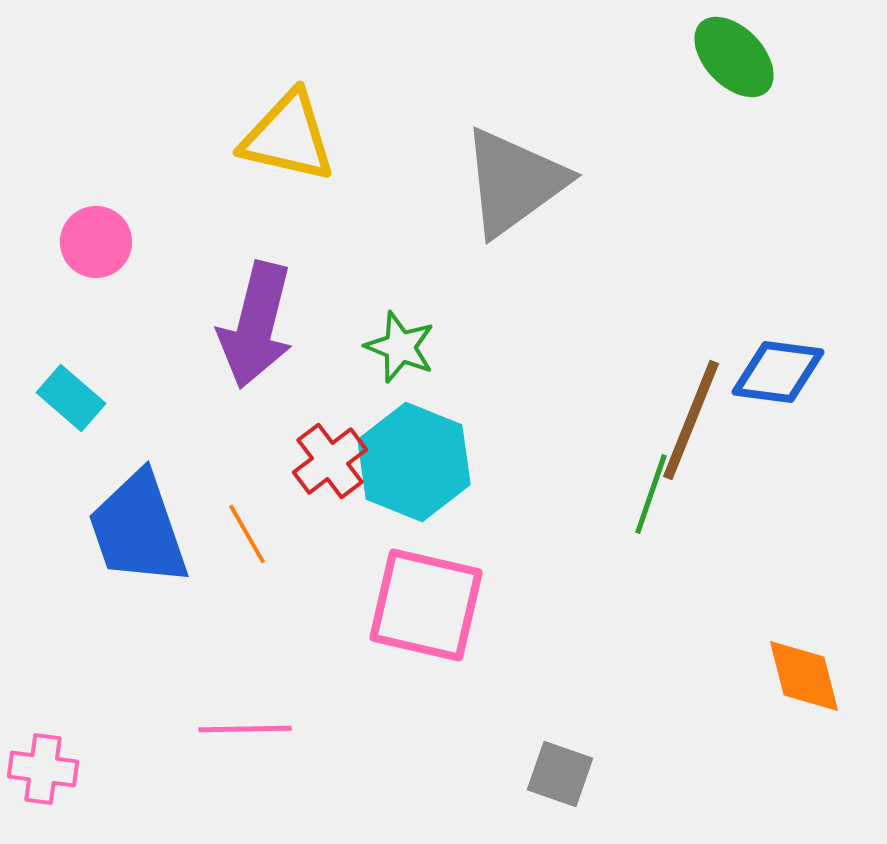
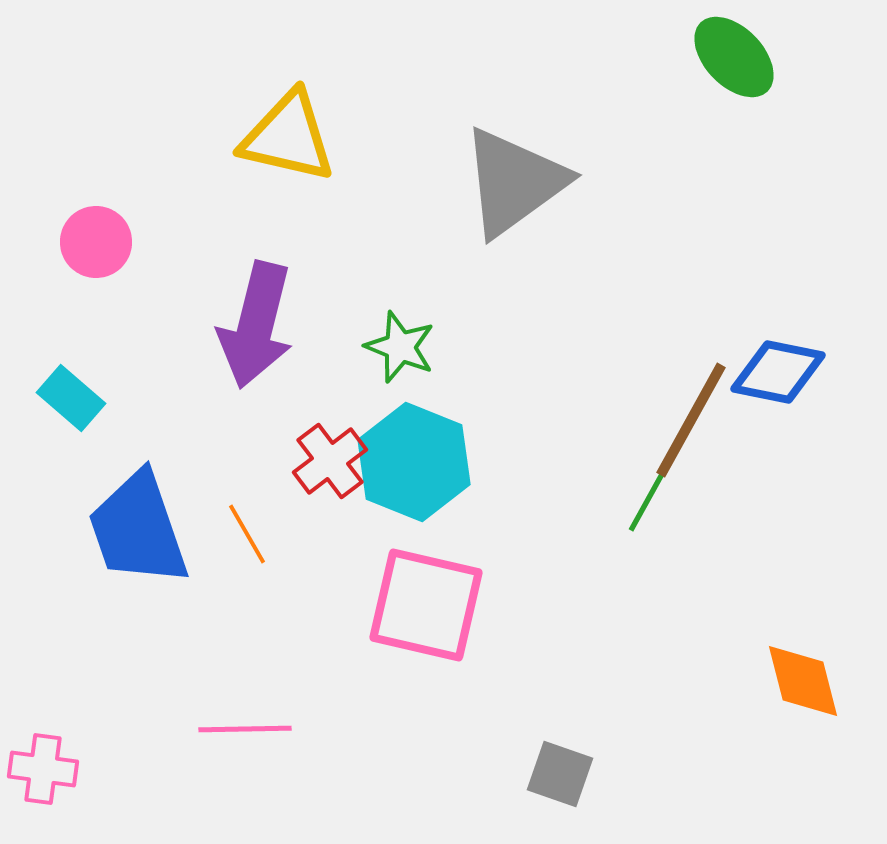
blue diamond: rotated 4 degrees clockwise
brown line: rotated 7 degrees clockwise
green line: rotated 10 degrees clockwise
orange diamond: moved 1 px left, 5 px down
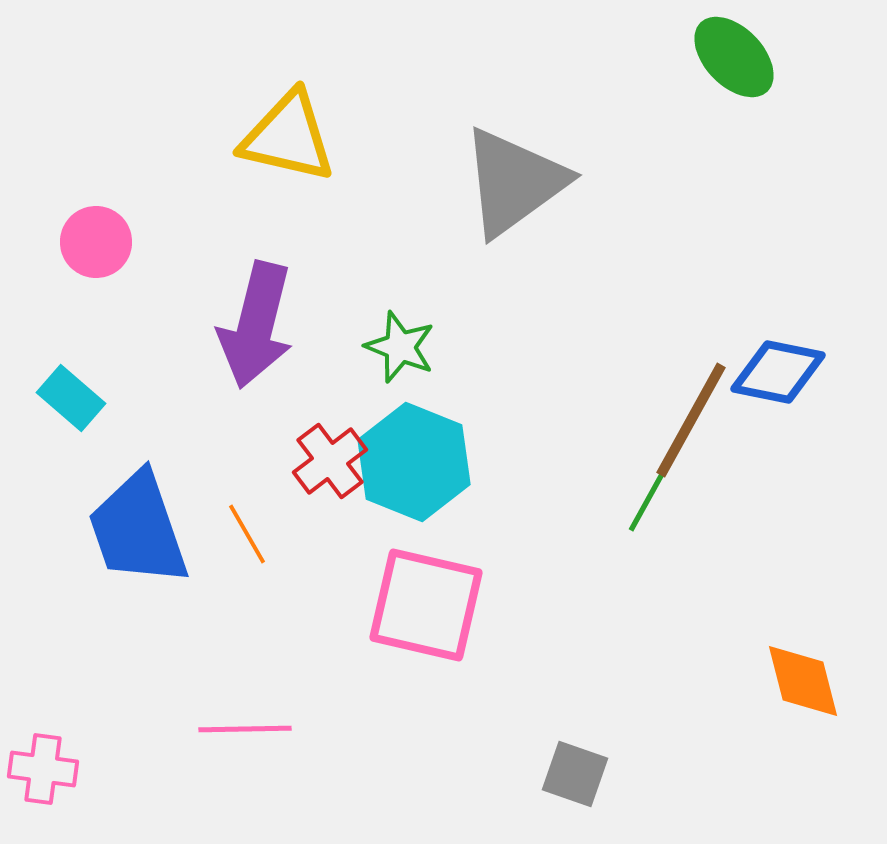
gray square: moved 15 px right
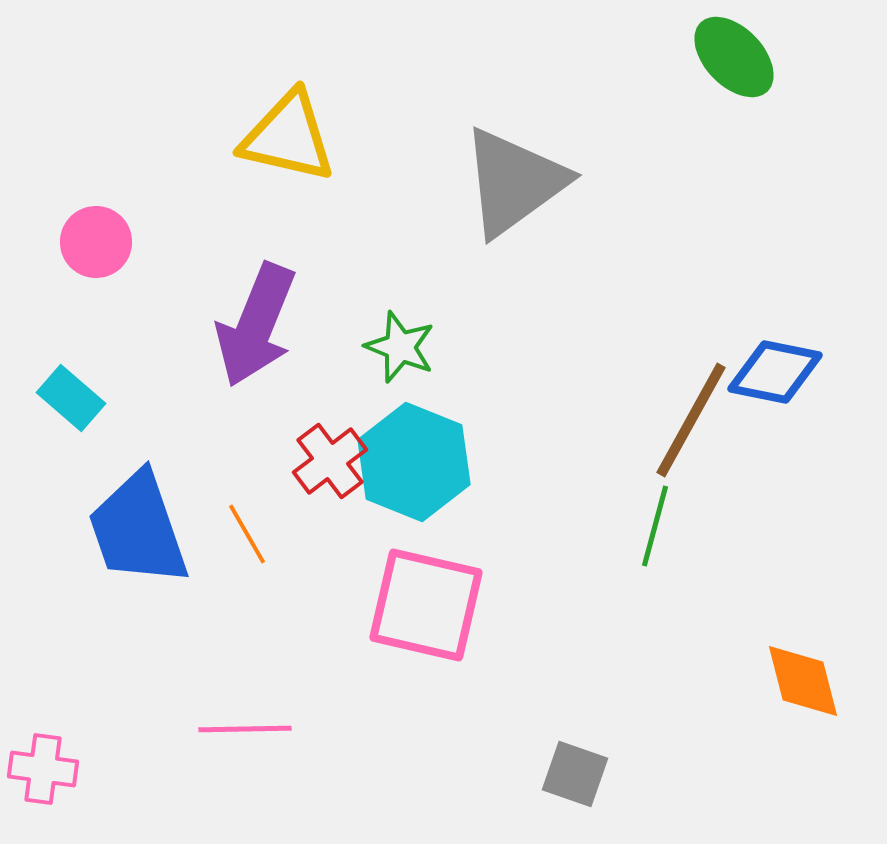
purple arrow: rotated 8 degrees clockwise
blue diamond: moved 3 px left
green line: moved 4 px right, 32 px down; rotated 14 degrees counterclockwise
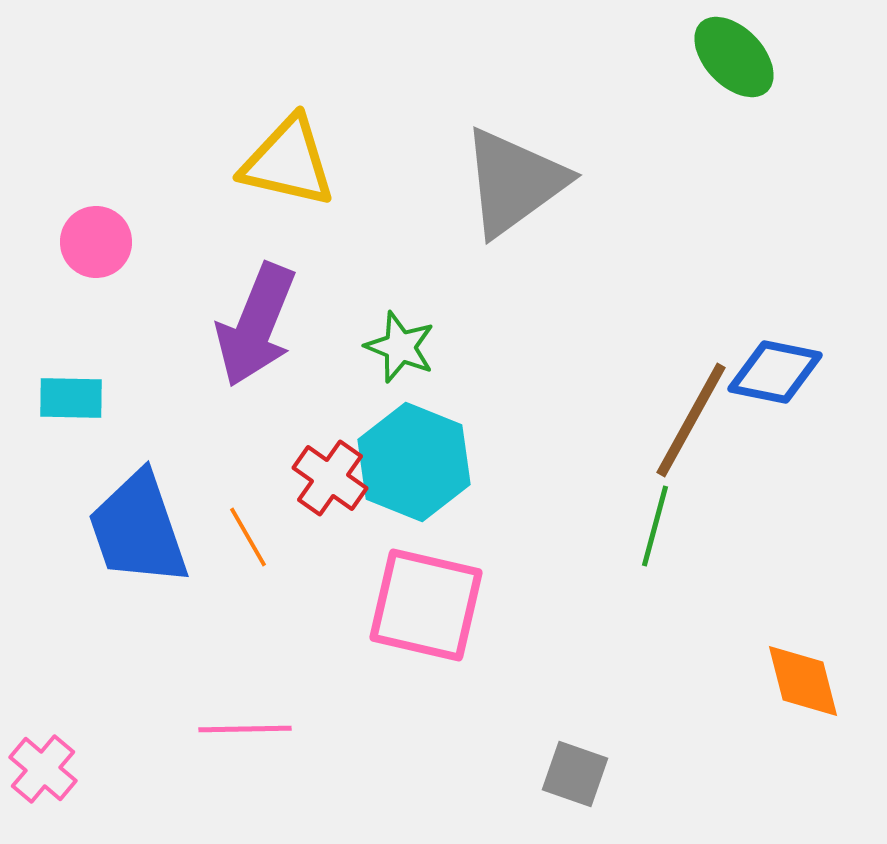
yellow triangle: moved 25 px down
cyan rectangle: rotated 40 degrees counterclockwise
red cross: moved 17 px down; rotated 18 degrees counterclockwise
orange line: moved 1 px right, 3 px down
pink cross: rotated 32 degrees clockwise
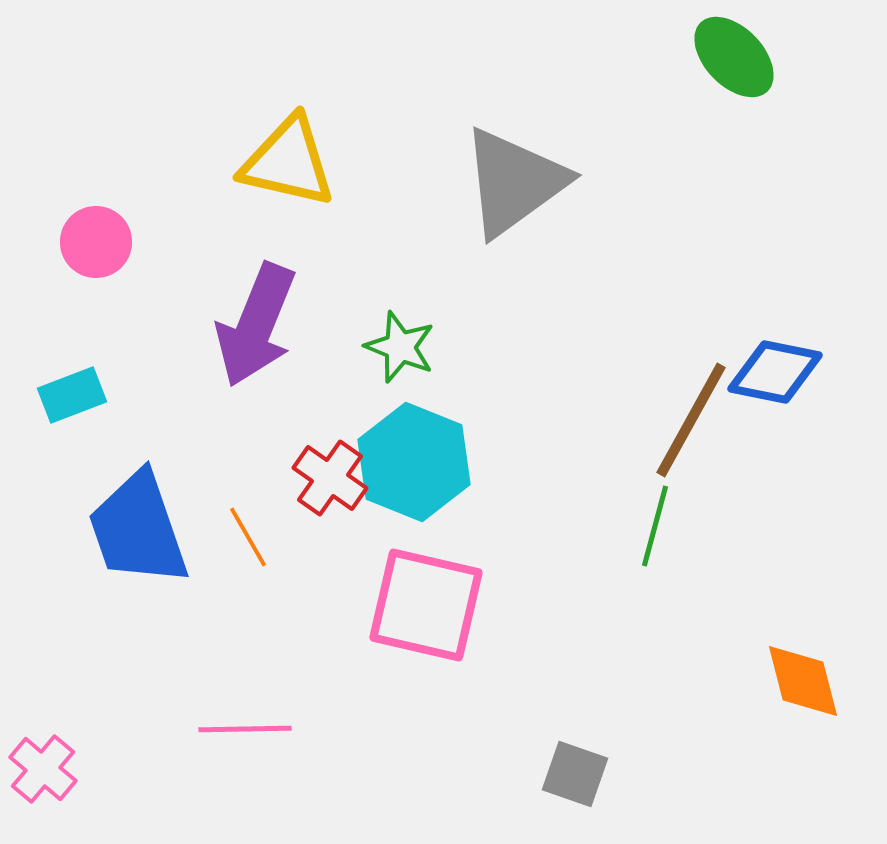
cyan rectangle: moved 1 px right, 3 px up; rotated 22 degrees counterclockwise
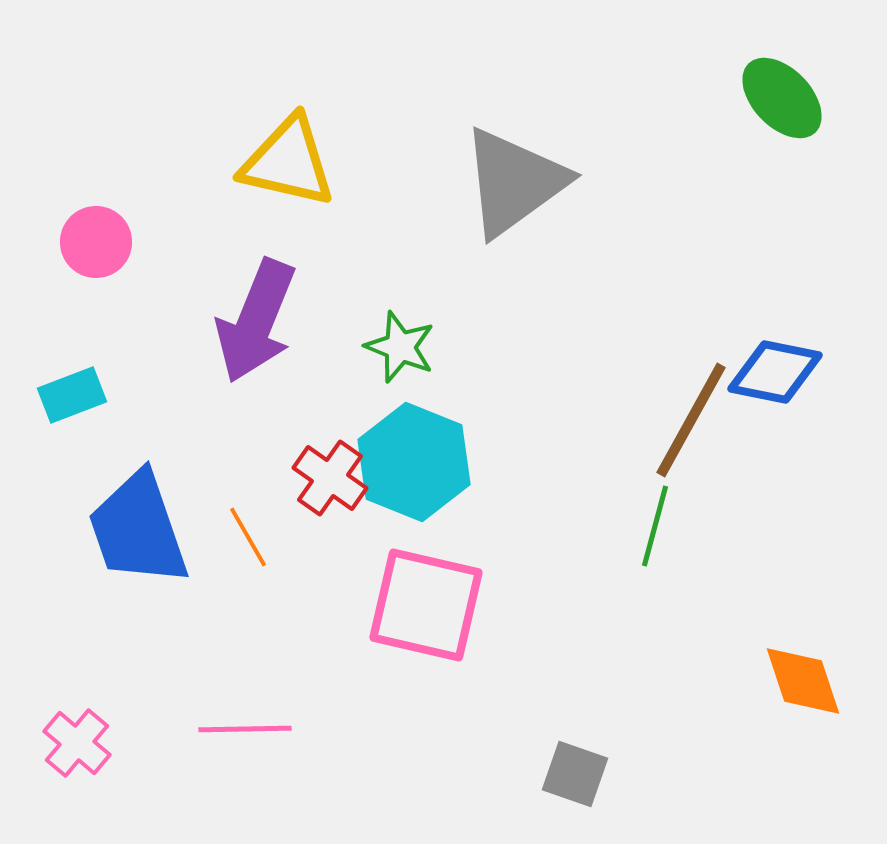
green ellipse: moved 48 px right, 41 px down
purple arrow: moved 4 px up
orange diamond: rotated 4 degrees counterclockwise
pink cross: moved 34 px right, 26 px up
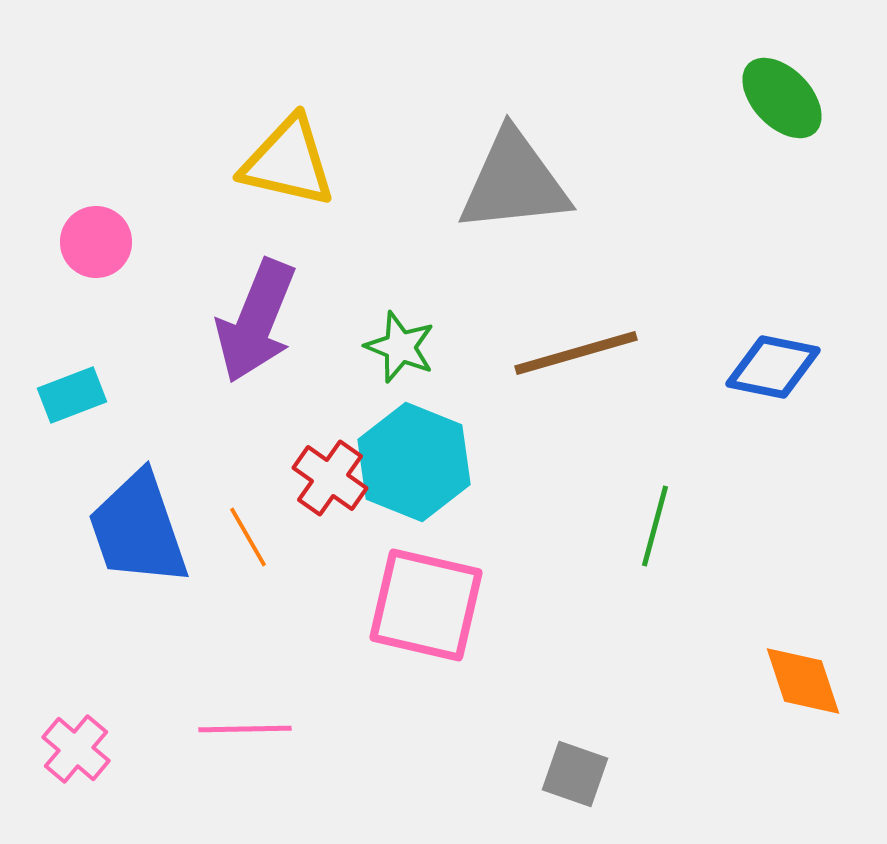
gray triangle: rotated 30 degrees clockwise
blue diamond: moved 2 px left, 5 px up
brown line: moved 115 px left, 67 px up; rotated 45 degrees clockwise
pink cross: moved 1 px left, 6 px down
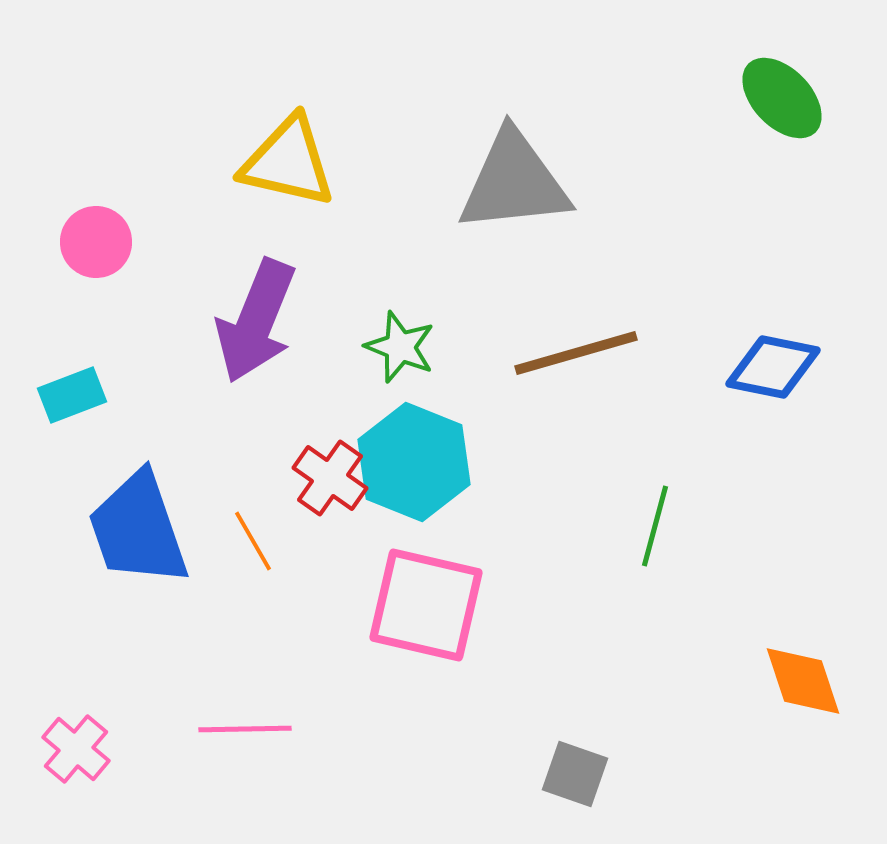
orange line: moved 5 px right, 4 px down
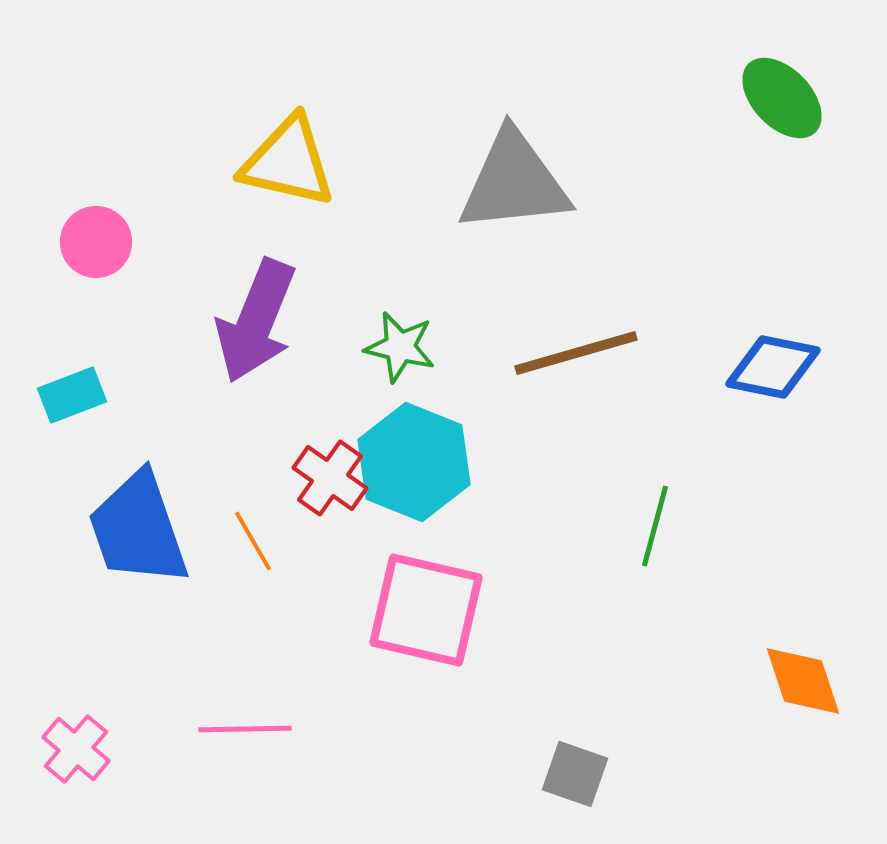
green star: rotated 8 degrees counterclockwise
pink square: moved 5 px down
